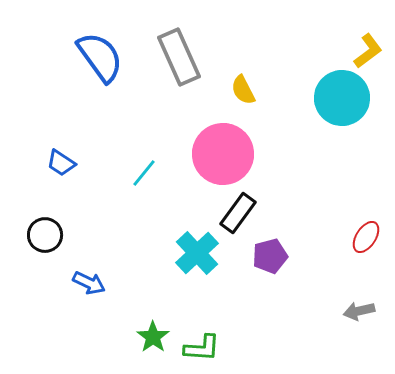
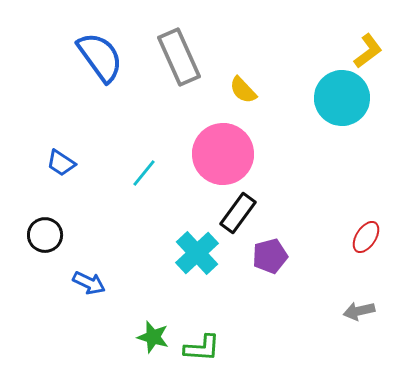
yellow semicircle: rotated 16 degrees counterclockwise
green star: rotated 20 degrees counterclockwise
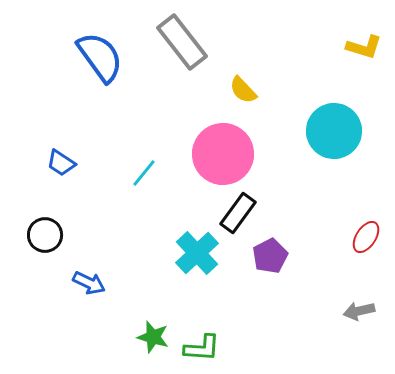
yellow L-shape: moved 4 px left, 4 px up; rotated 54 degrees clockwise
gray rectangle: moved 3 px right, 15 px up; rotated 14 degrees counterclockwise
cyan circle: moved 8 px left, 33 px down
purple pentagon: rotated 12 degrees counterclockwise
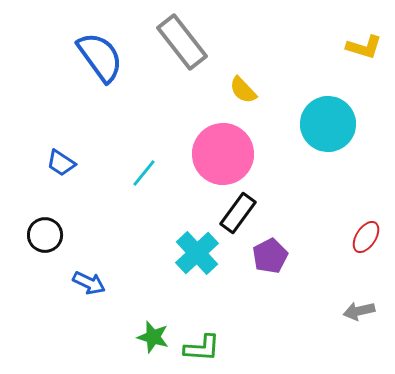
cyan circle: moved 6 px left, 7 px up
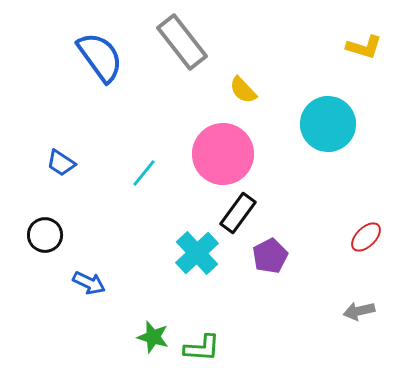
red ellipse: rotated 12 degrees clockwise
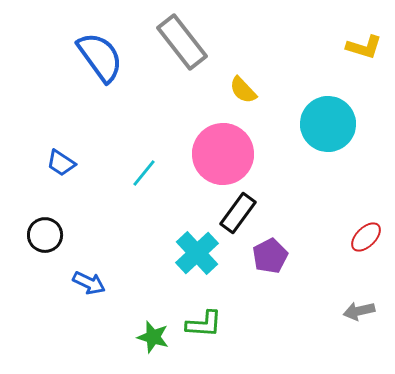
green L-shape: moved 2 px right, 24 px up
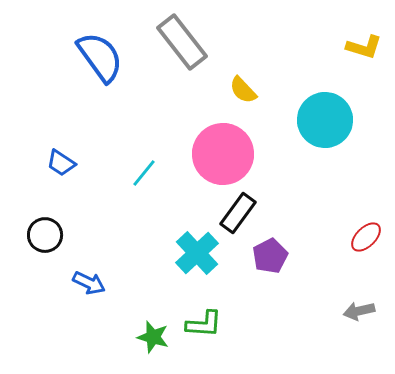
cyan circle: moved 3 px left, 4 px up
